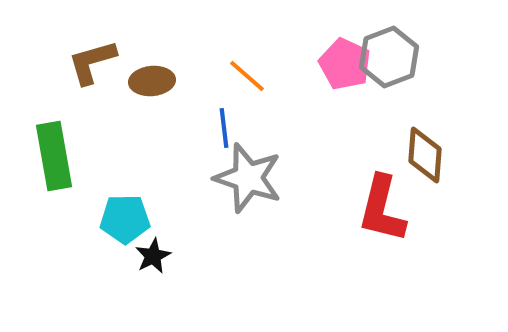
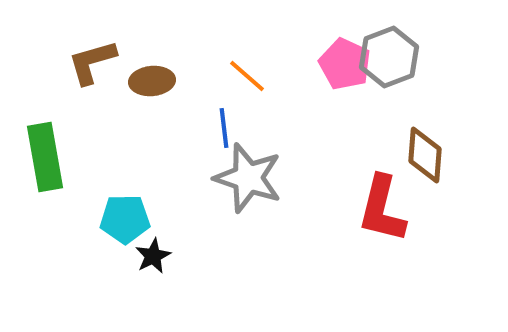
green rectangle: moved 9 px left, 1 px down
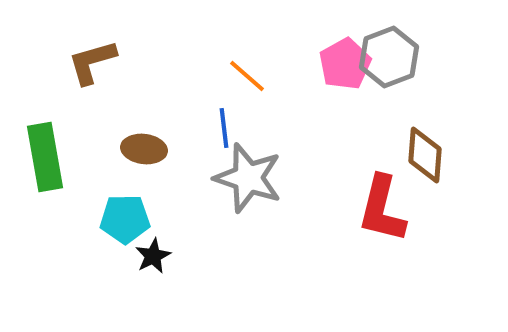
pink pentagon: rotated 18 degrees clockwise
brown ellipse: moved 8 px left, 68 px down; rotated 12 degrees clockwise
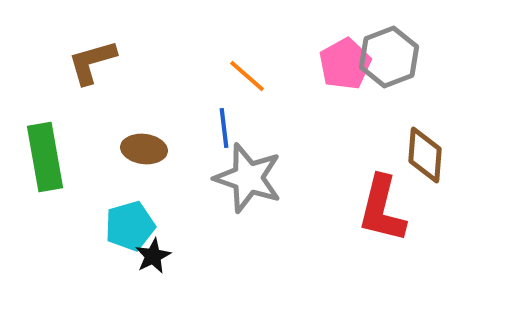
cyan pentagon: moved 5 px right, 7 px down; rotated 15 degrees counterclockwise
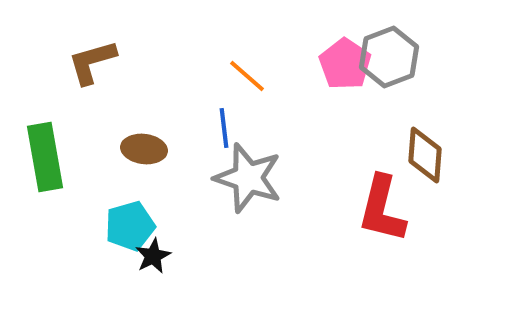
pink pentagon: rotated 9 degrees counterclockwise
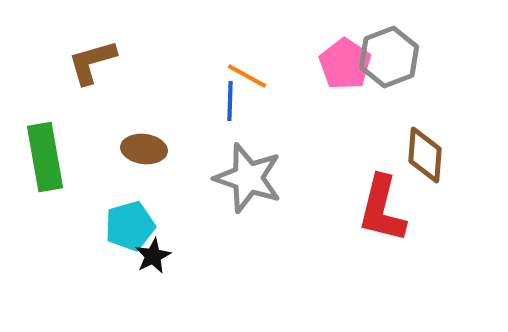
orange line: rotated 12 degrees counterclockwise
blue line: moved 6 px right, 27 px up; rotated 9 degrees clockwise
